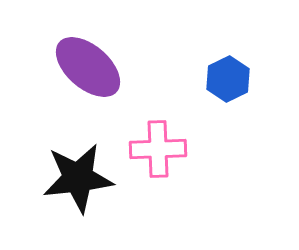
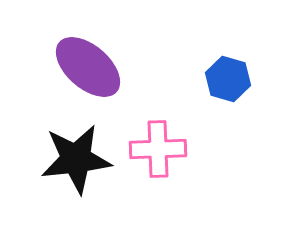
blue hexagon: rotated 18 degrees counterclockwise
black star: moved 2 px left, 19 px up
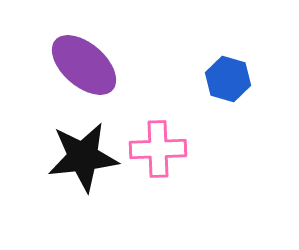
purple ellipse: moved 4 px left, 2 px up
black star: moved 7 px right, 2 px up
